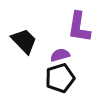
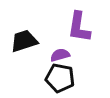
black trapezoid: rotated 64 degrees counterclockwise
black pentagon: rotated 28 degrees clockwise
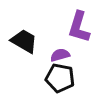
purple L-shape: rotated 8 degrees clockwise
black trapezoid: rotated 48 degrees clockwise
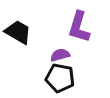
black trapezoid: moved 6 px left, 9 px up
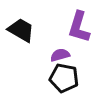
black trapezoid: moved 3 px right, 2 px up
black pentagon: moved 4 px right
